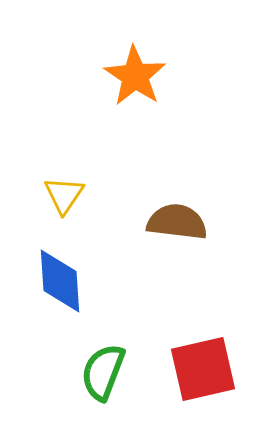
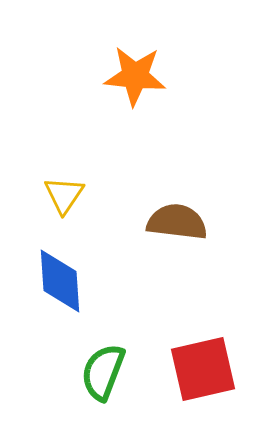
orange star: rotated 28 degrees counterclockwise
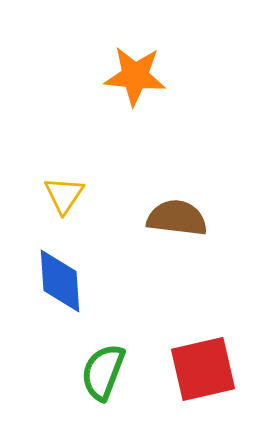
brown semicircle: moved 4 px up
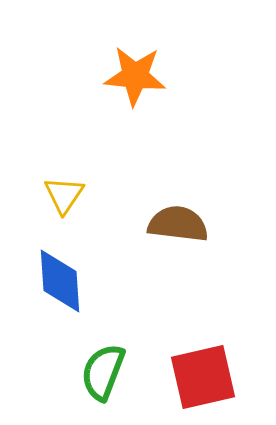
brown semicircle: moved 1 px right, 6 px down
red square: moved 8 px down
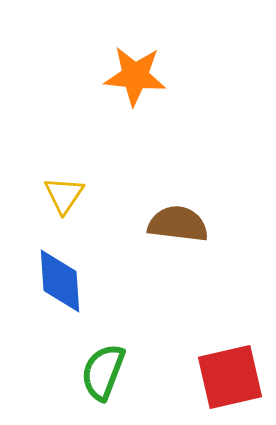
red square: moved 27 px right
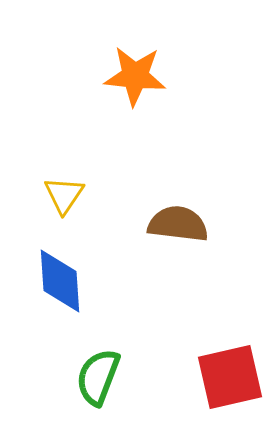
green semicircle: moved 5 px left, 5 px down
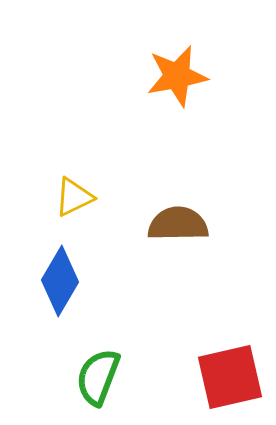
orange star: moved 42 px right; rotated 16 degrees counterclockwise
yellow triangle: moved 10 px right, 2 px down; rotated 30 degrees clockwise
brown semicircle: rotated 8 degrees counterclockwise
blue diamond: rotated 34 degrees clockwise
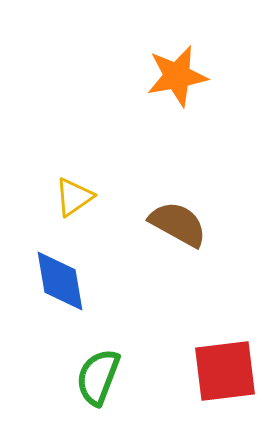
yellow triangle: rotated 9 degrees counterclockwise
brown semicircle: rotated 30 degrees clockwise
blue diamond: rotated 40 degrees counterclockwise
red square: moved 5 px left, 6 px up; rotated 6 degrees clockwise
